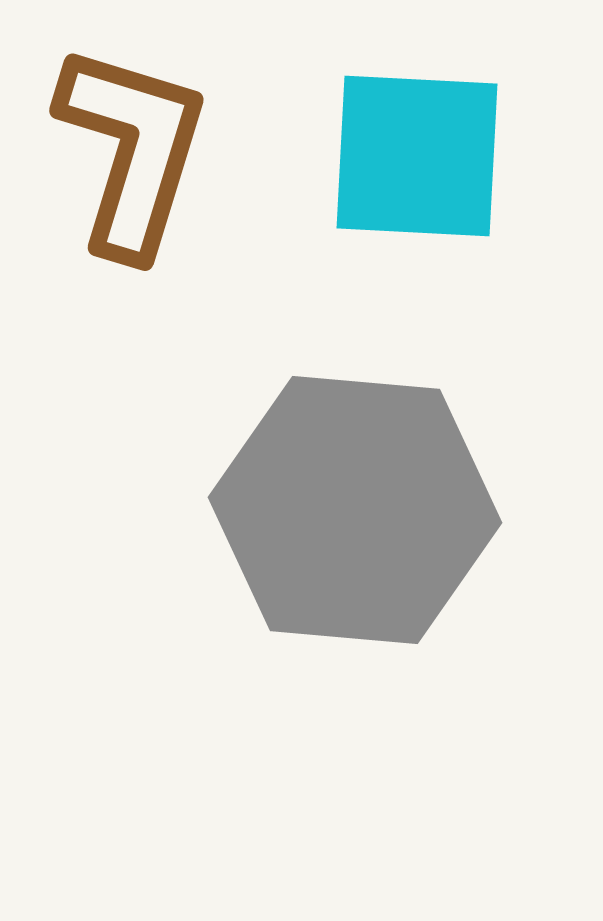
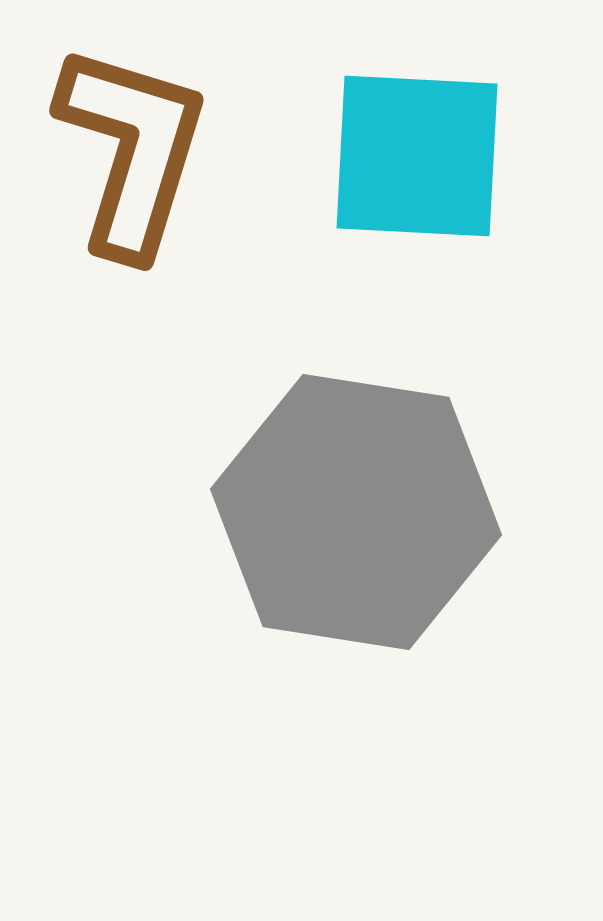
gray hexagon: moved 1 px right, 2 px down; rotated 4 degrees clockwise
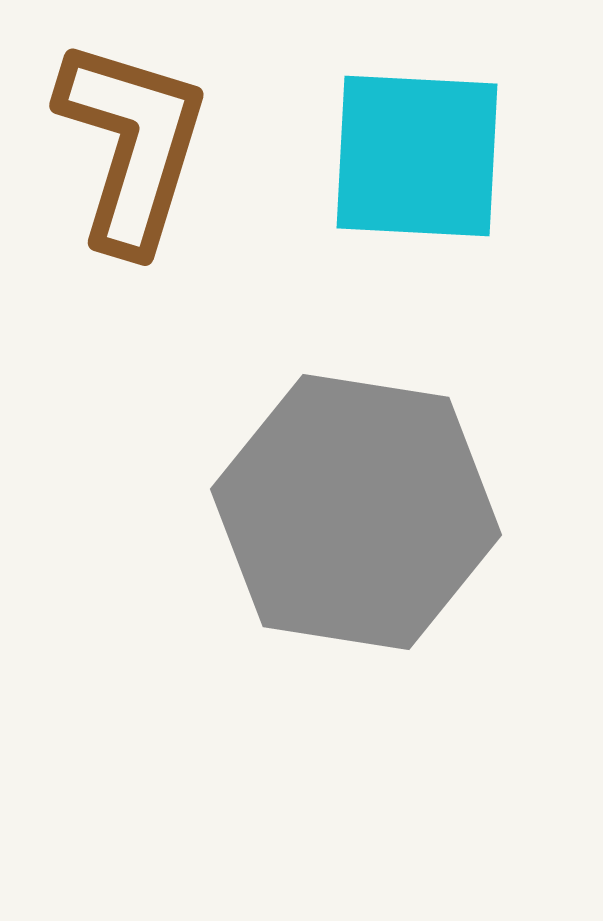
brown L-shape: moved 5 px up
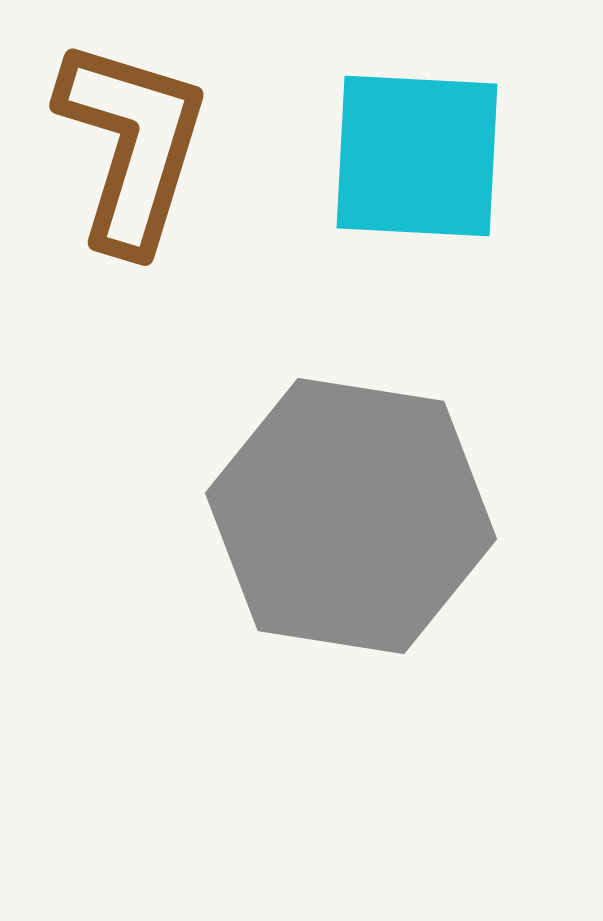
gray hexagon: moved 5 px left, 4 px down
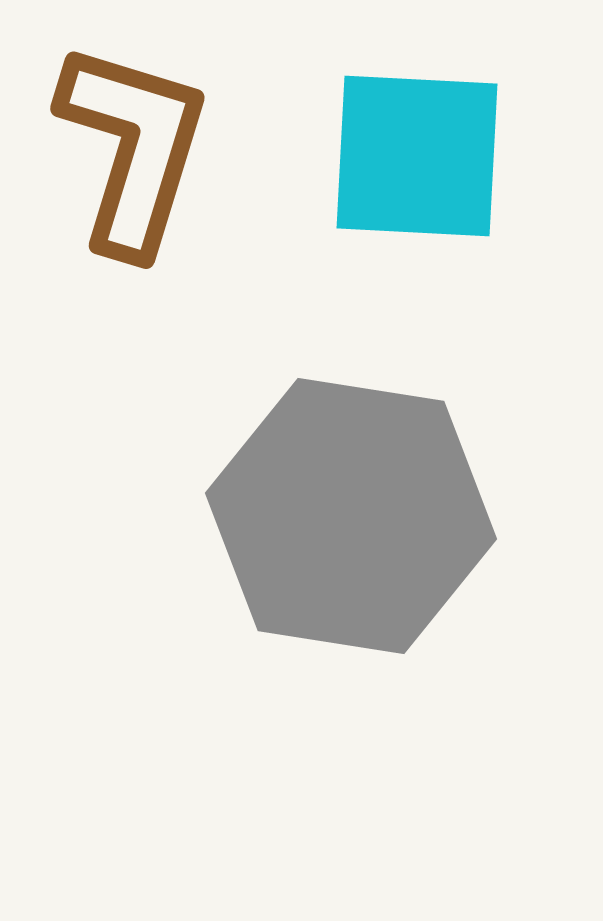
brown L-shape: moved 1 px right, 3 px down
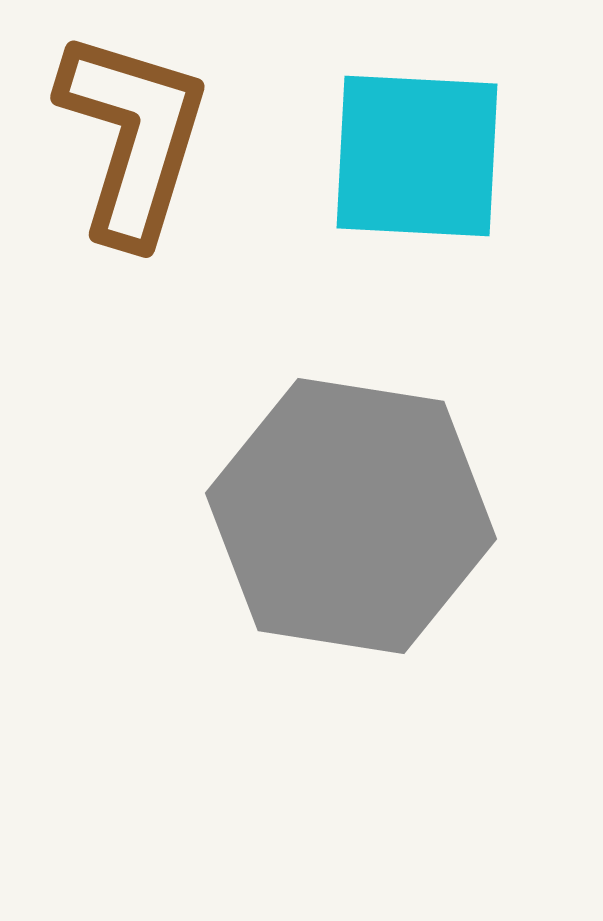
brown L-shape: moved 11 px up
